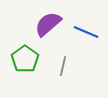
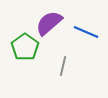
purple semicircle: moved 1 px right, 1 px up
green pentagon: moved 12 px up
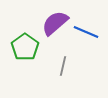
purple semicircle: moved 6 px right
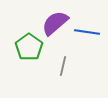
blue line: moved 1 px right; rotated 15 degrees counterclockwise
green pentagon: moved 4 px right
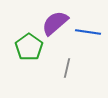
blue line: moved 1 px right
gray line: moved 4 px right, 2 px down
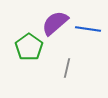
blue line: moved 3 px up
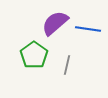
green pentagon: moved 5 px right, 8 px down
gray line: moved 3 px up
